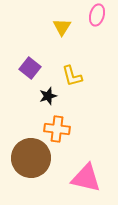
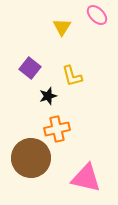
pink ellipse: rotated 60 degrees counterclockwise
orange cross: rotated 20 degrees counterclockwise
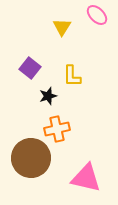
yellow L-shape: rotated 15 degrees clockwise
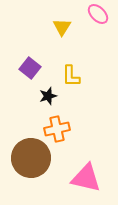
pink ellipse: moved 1 px right, 1 px up
yellow L-shape: moved 1 px left
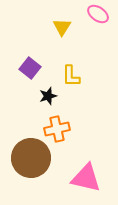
pink ellipse: rotated 10 degrees counterclockwise
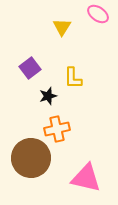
purple square: rotated 15 degrees clockwise
yellow L-shape: moved 2 px right, 2 px down
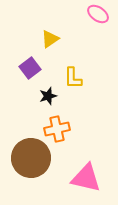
yellow triangle: moved 12 px left, 12 px down; rotated 24 degrees clockwise
